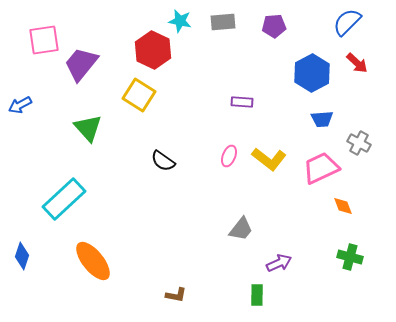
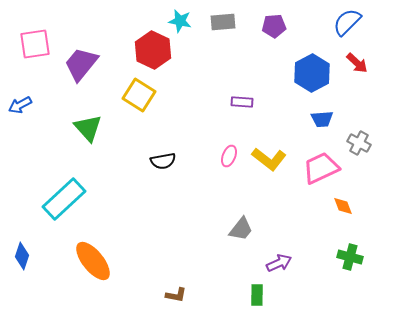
pink square: moved 9 px left, 4 px down
black semicircle: rotated 45 degrees counterclockwise
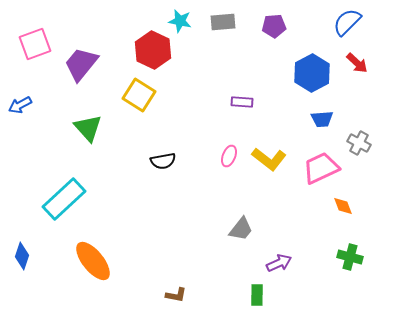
pink square: rotated 12 degrees counterclockwise
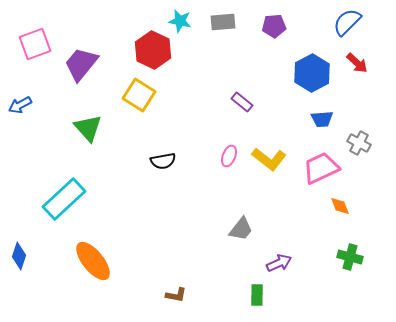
purple rectangle: rotated 35 degrees clockwise
orange diamond: moved 3 px left
blue diamond: moved 3 px left
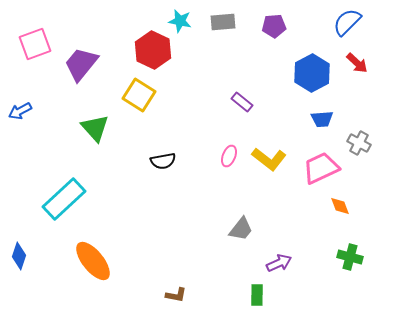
blue arrow: moved 6 px down
green triangle: moved 7 px right
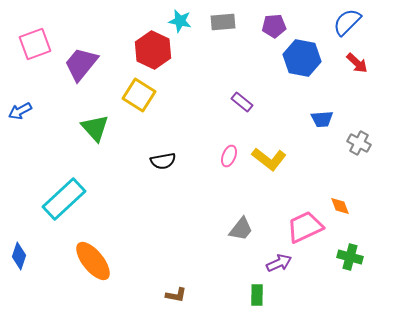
blue hexagon: moved 10 px left, 15 px up; rotated 21 degrees counterclockwise
pink trapezoid: moved 16 px left, 59 px down
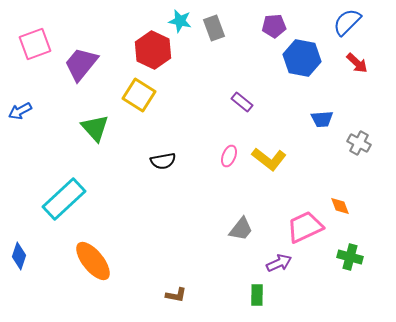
gray rectangle: moved 9 px left, 6 px down; rotated 75 degrees clockwise
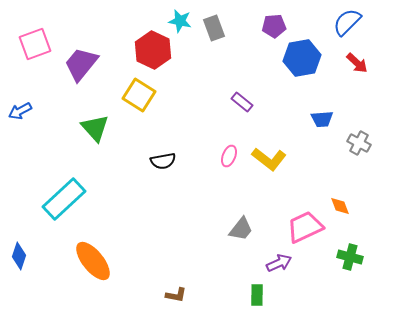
blue hexagon: rotated 21 degrees counterclockwise
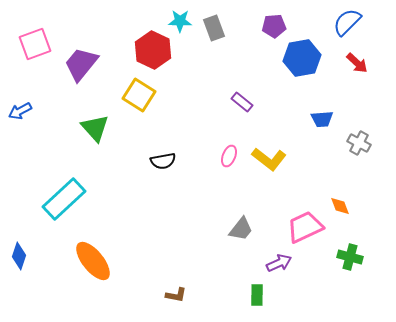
cyan star: rotated 10 degrees counterclockwise
